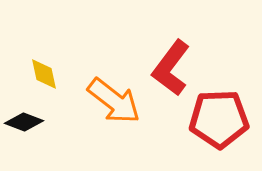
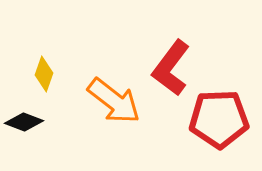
yellow diamond: rotated 32 degrees clockwise
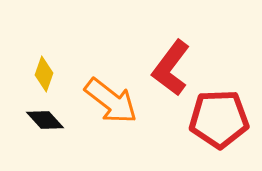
orange arrow: moved 3 px left
black diamond: moved 21 px right, 2 px up; rotated 27 degrees clockwise
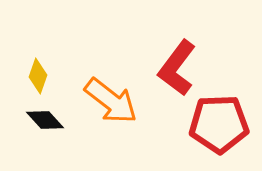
red L-shape: moved 6 px right
yellow diamond: moved 6 px left, 2 px down
red pentagon: moved 5 px down
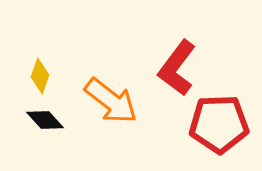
yellow diamond: moved 2 px right
